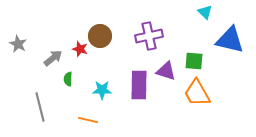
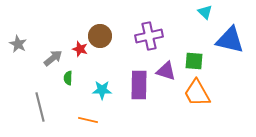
green semicircle: moved 1 px up
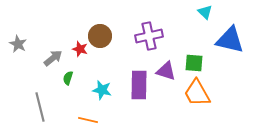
green square: moved 2 px down
green semicircle: rotated 16 degrees clockwise
cyan star: rotated 12 degrees clockwise
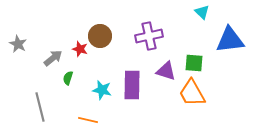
cyan triangle: moved 3 px left
blue triangle: rotated 20 degrees counterclockwise
purple rectangle: moved 7 px left
orange trapezoid: moved 5 px left
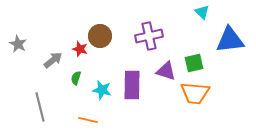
gray arrow: moved 2 px down
green square: rotated 18 degrees counterclockwise
green semicircle: moved 8 px right
orange trapezoid: moved 3 px right; rotated 56 degrees counterclockwise
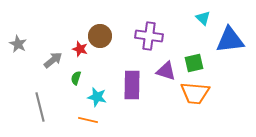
cyan triangle: moved 1 px right, 6 px down
purple cross: rotated 20 degrees clockwise
cyan star: moved 5 px left, 7 px down
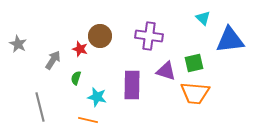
gray arrow: rotated 18 degrees counterclockwise
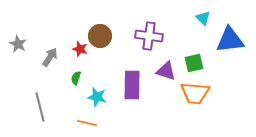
gray arrow: moved 3 px left, 3 px up
orange line: moved 1 px left, 3 px down
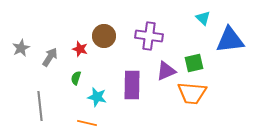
brown circle: moved 4 px right
gray star: moved 3 px right, 4 px down; rotated 18 degrees clockwise
purple triangle: rotated 40 degrees counterclockwise
orange trapezoid: moved 3 px left
gray line: moved 1 px up; rotated 8 degrees clockwise
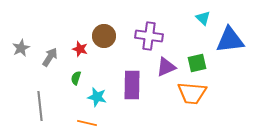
green square: moved 3 px right
purple triangle: moved 4 px up
